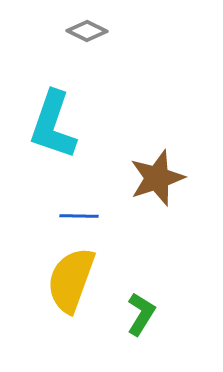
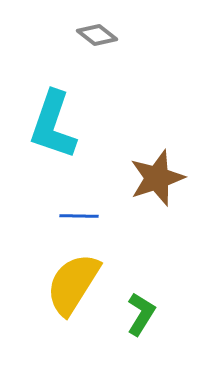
gray diamond: moved 10 px right, 4 px down; rotated 12 degrees clockwise
yellow semicircle: moved 2 px right, 4 px down; rotated 12 degrees clockwise
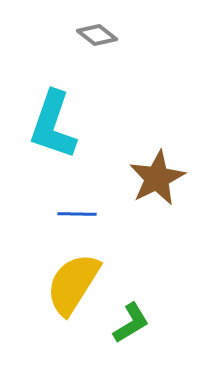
brown star: rotated 8 degrees counterclockwise
blue line: moved 2 px left, 2 px up
green L-shape: moved 10 px left, 9 px down; rotated 27 degrees clockwise
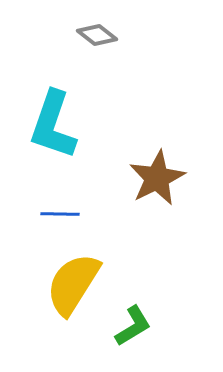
blue line: moved 17 px left
green L-shape: moved 2 px right, 3 px down
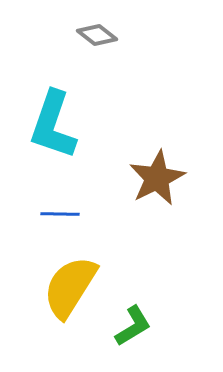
yellow semicircle: moved 3 px left, 3 px down
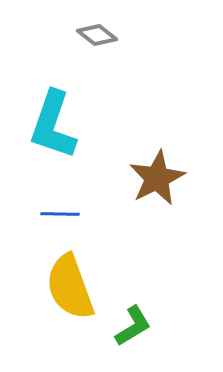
yellow semicircle: rotated 52 degrees counterclockwise
